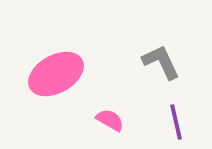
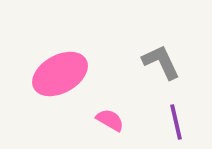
pink ellipse: moved 4 px right
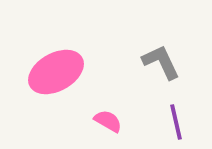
pink ellipse: moved 4 px left, 2 px up
pink semicircle: moved 2 px left, 1 px down
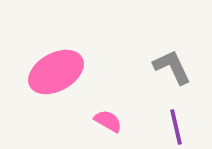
gray L-shape: moved 11 px right, 5 px down
purple line: moved 5 px down
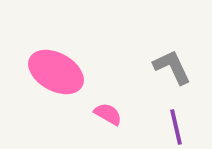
pink ellipse: rotated 58 degrees clockwise
pink semicircle: moved 7 px up
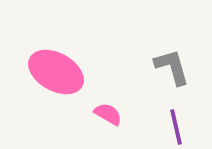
gray L-shape: rotated 9 degrees clockwise
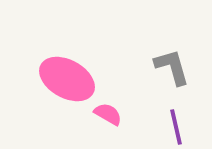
pink ellipse: moved 11 px right, 7 px down
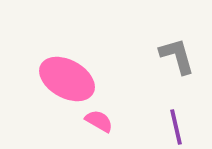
gray L-shape: moved 5 px right, 11 px up
pink semicircle: moved 9 px left, 7 px down
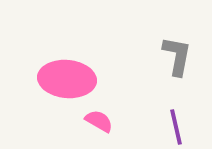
gray L-shape: rotated 27 degrees clockwise
pink ellipse: rotated 24 degrees counterclockwise
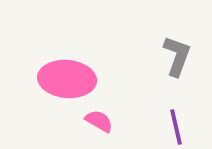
gray L-shape: rotated 9 degrees clockwise
